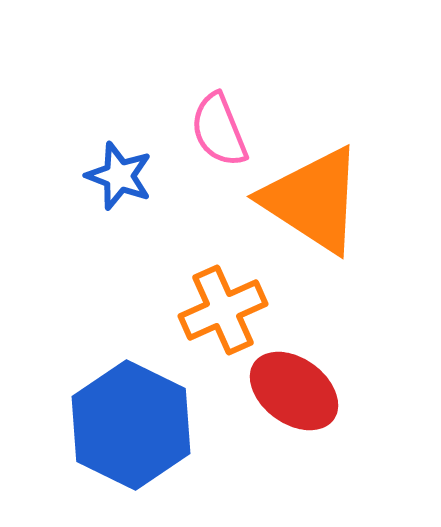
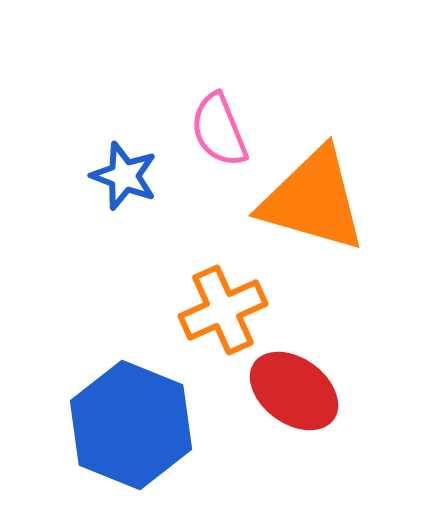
blue star: moved 5 px right
orange triangle: rotated 17 degrees counterclockwise
blue hexagon: rotated 4 degrees counterclockwise
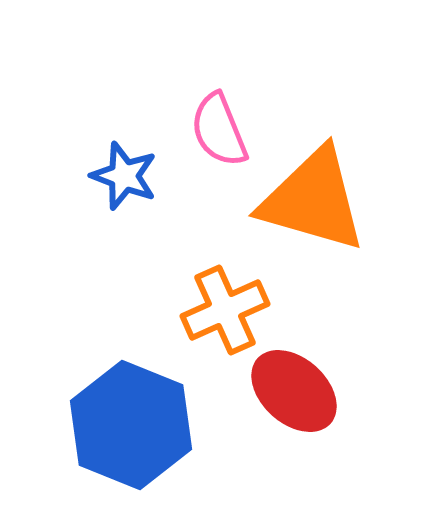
orange cross: moved 2 px right
red ellipse: rotated 6 degrees clockwise
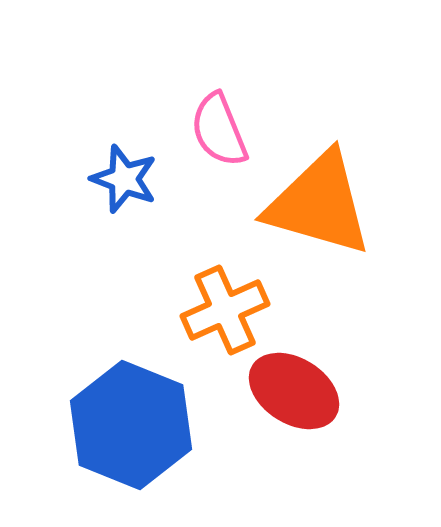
blue star: moved 3 px down
orange triangle: moved 6 px right, 4 px down
red ellipse: rotated 10 degrees counterclockwise
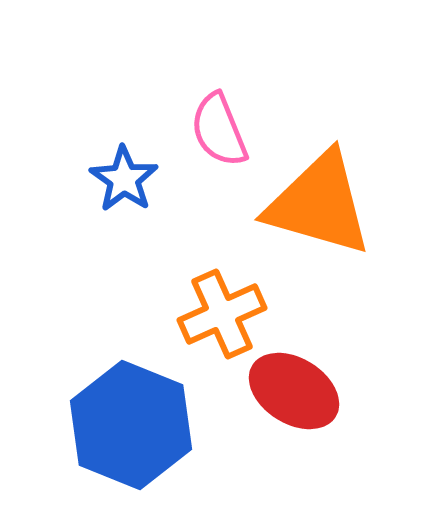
blue star: rotated 14 degrees clockwise
orange cross: moved 3 px left, 4 px down
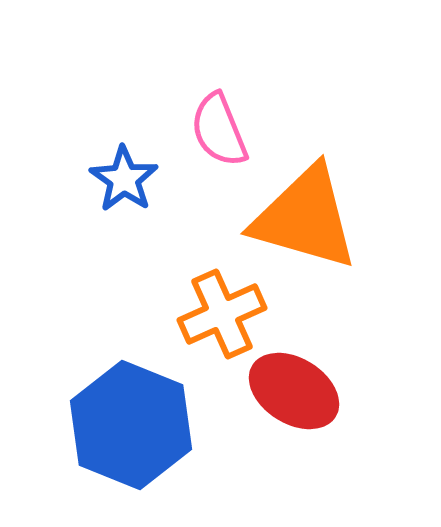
orange triangle: moved 14 px left, 14 px down
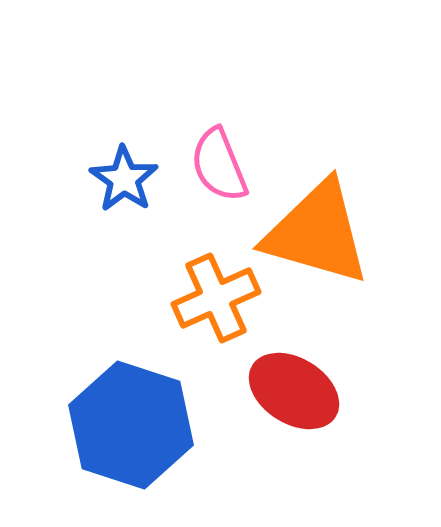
pink semicircle: moved 35 px down
orange triangle: moved 12 px right, 15 px down
orange cross: moved 6 px left, 16 px up
blue hexagon: rotated 4 degrees counterclockwise
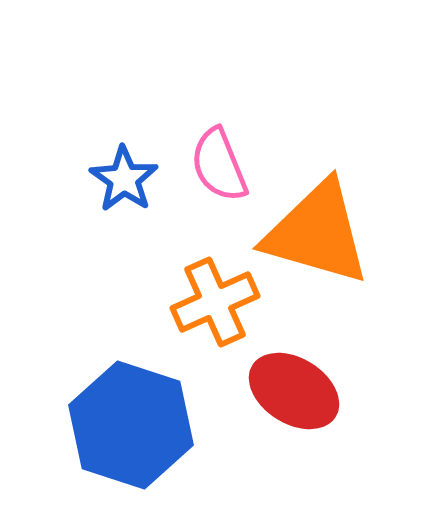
orange cross: moved 1 px left, 4 px down
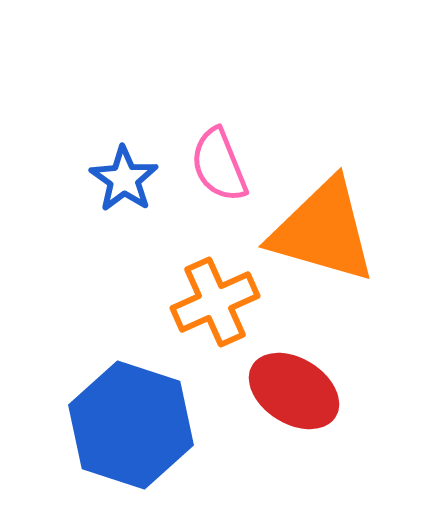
orange triangle: moved 6 px right, 2 px up
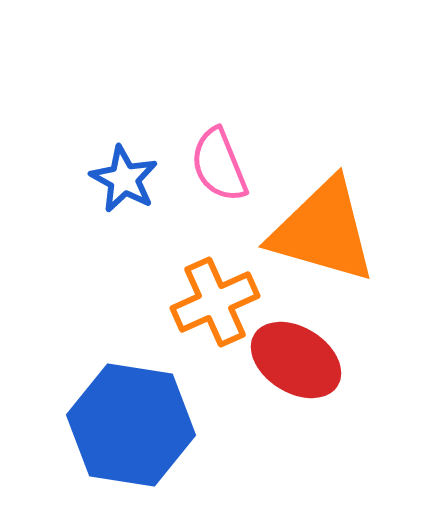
blue star: rotated 6 degrees counterclockwise
red ellipse: moved 2 px right, 31 px up
blue hexagon: rotated 9 degrees counterclockwise
